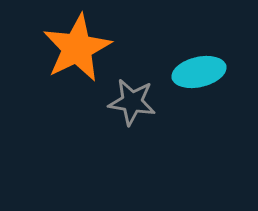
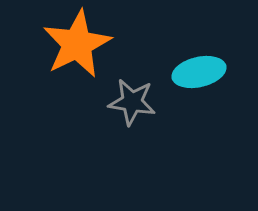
orange star: moved 4 px up
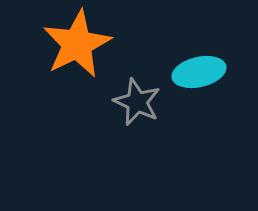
gray star: moved 5 px right; rotated 15 degrees clockwise
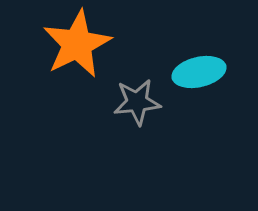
gray star: rotated 30 degrees counterclockwise
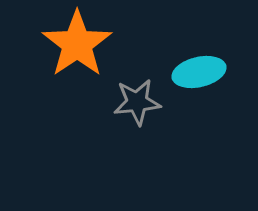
orange star: rotated 8 degrees counterclockwise
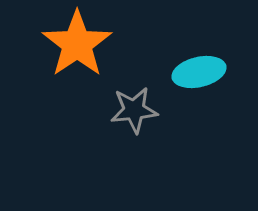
gray star: moved 3 px left, 8 px down
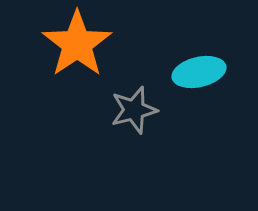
gray star: rotated 9 degrees counterclockwise
